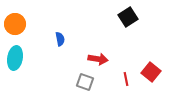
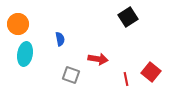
orange circle: moved 3 px right
cyan ellipse: moved 10 px right, 4 px up
gray square: moved 14 px left, 7 px up
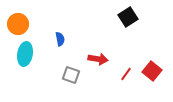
red square: moved 1 px right, 1 px up
red line: moved 5 px up; rotated 48 degrees clockwise
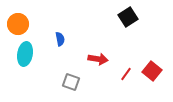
gray square: moved 7 px down
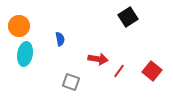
orange circle: moved 1 px right, 2 px down
red line: moved 7 px left, 3 px up
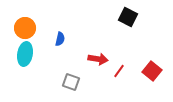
black square: rotated 30 degrees counterclockwise
orange circle: moved 6 px right, 2 px down
blue semicircle: rotated 24 degrees clockwise
